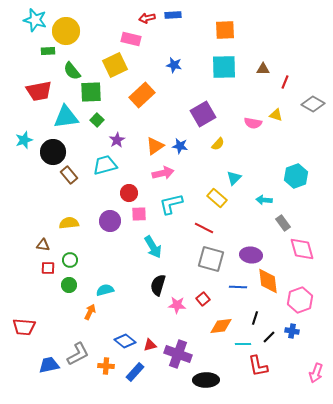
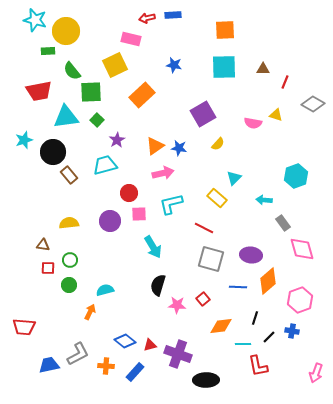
blue star at (180, 146): moved 1 px left, 2 px down
orange diamond at (268, 281): rotated 56 degrees clockwise
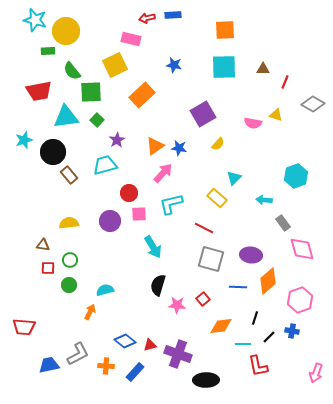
pink arrow at (163, 173): rotated 35 degrees counterclockwise
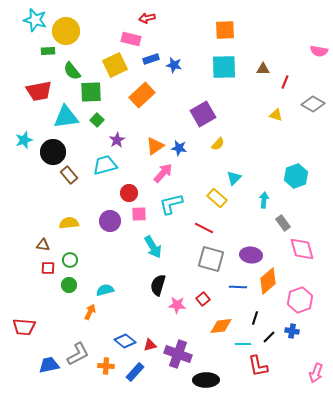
blue rectangle at (173, 15): moved 22 px left, 44 px down; rotated 14 degrees counterclockwise
pink semicircle at (253, 123): moved 66 px right, 72 px up
cyan arrow at (264, 200): rotated 91 degrees clockwise
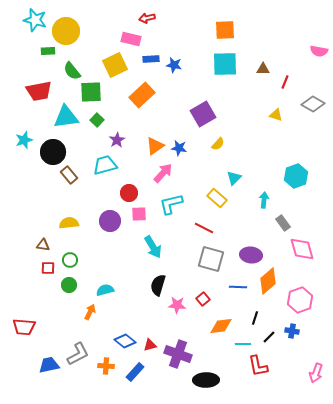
blue rectangle at (151, 59): rotated 14 degrees clockwise
cyan square at (224, 67): moved 1 px right, 3 px up
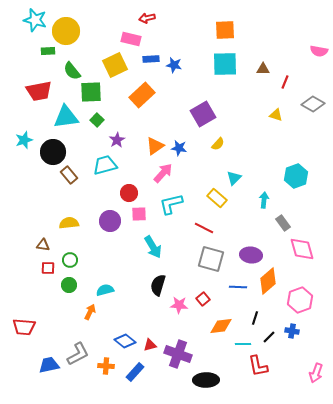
pink star at (177, 305): moved 2 px right
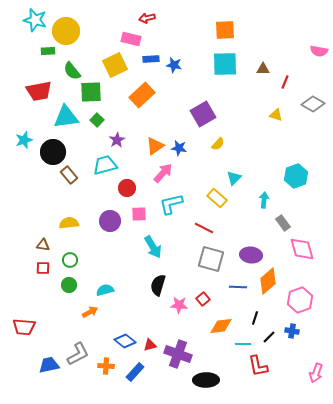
red circle at (129, 193): moved 2 px left, 5 px up
red square at (48, 268): moved 5 px left
orange arrow at (90, 312): rotated 35 degrees clockwise
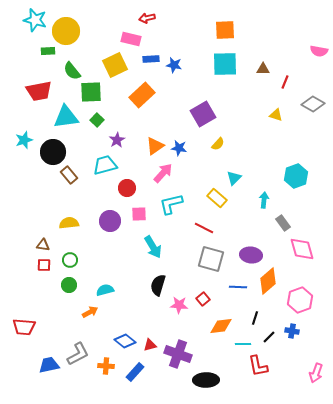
red square at (43, 268): moved 1 px right, 3 px up
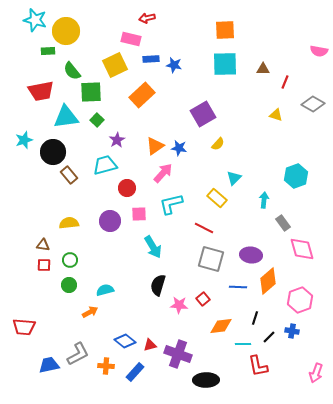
red trapezoid at (39, 91): moved 2 px right
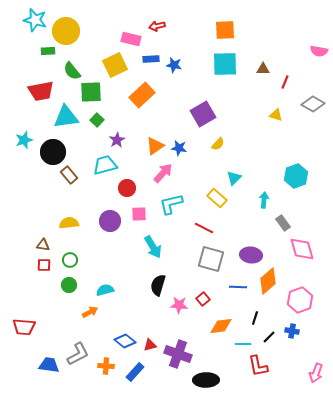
red arrow at (147, 18): moved 10 px right, 8 px down
blue trapezoid at (49, 365): rotated 20 degrees clockwise
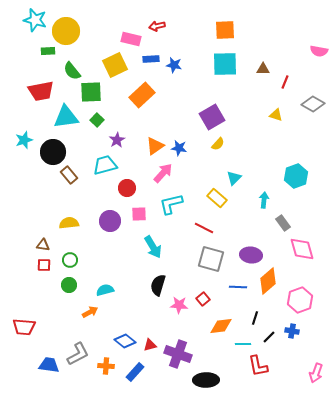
purple square at (203, 114): moved 9 px right, 3 px down
